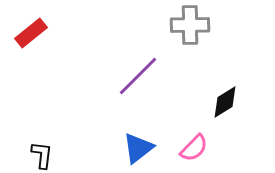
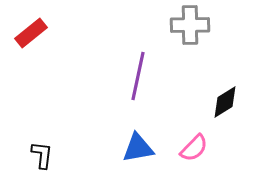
purple line: rotated 33 degrees counterclockwise
blue triangle: rotated 28 degrees clockwise
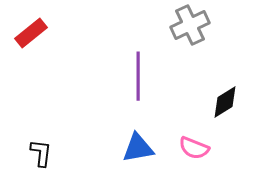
gray cross: rotated 24 degrees counterclockwise
purple line: rotated 12 degrees counterclockwise
pink semicircle: rotated 68 degrees clockwise
black L-shape: moved 1 px left, 2 px up
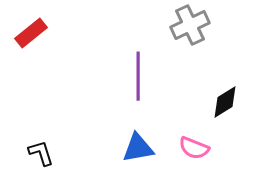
black L-shape: rotated 24 degrees counterclockwise
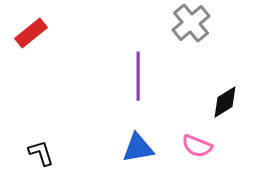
gray cross: moved 1 px right, 2 px up; rotated 15 degrees counterclockwise
pink semicircle: moved 3 px right, 2 px up
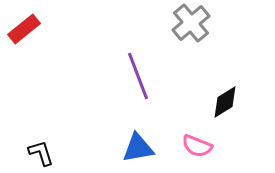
red rectangle: moved 7 px left, 4 px up
purple line: rotated 21 degrees counterclockwise
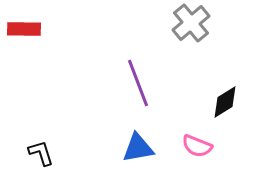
red rectangle: rotated 40 degrees clockwise
purple line: moved 7 px down
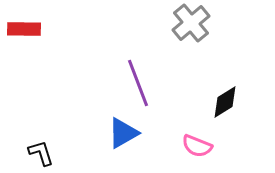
blue triangle: moved 15 px left, 15 px up; rotated 20 degrees counterclockwise
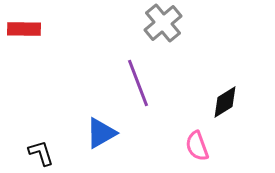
gray cross: moved 28 px left
blue triangle: moved 22 px left
pink semicircle: rotated 48 degrees clockwise
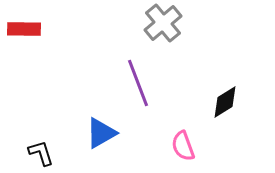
pink semicircle: moved 14 px left
